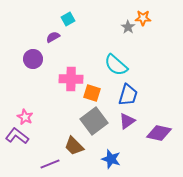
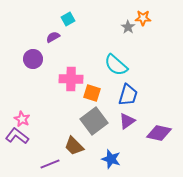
pink star: moved 3 px left, 2 px down
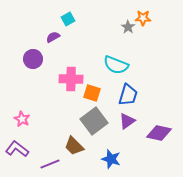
cyan semicircle: rotated 20 degrees counterclockwise
purple L-shape: moved 13 px down
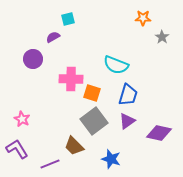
cyan square: rotated 16 degrees clockwise
gray star: moved 34 px right, 10 px down
purple L-shape: rotated 20 degrees clockwise
